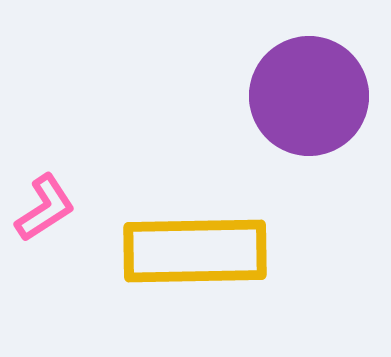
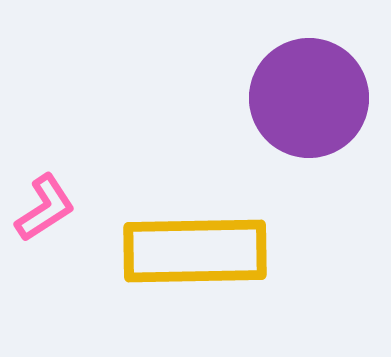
purple circle: moved 2 px down
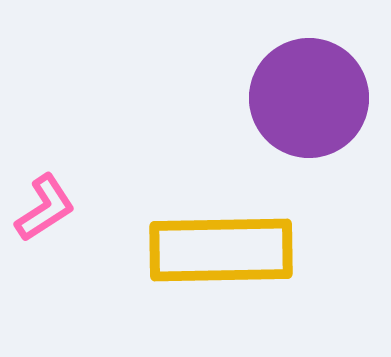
yellow rectangle: moved 26 px right, 1 px up
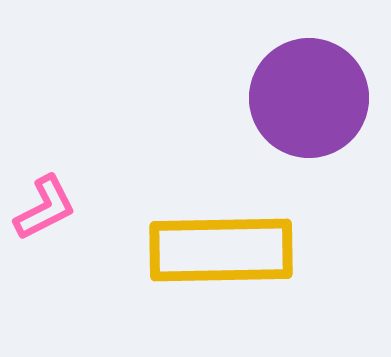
pink L-shape: rotated 6 degrees clockwise
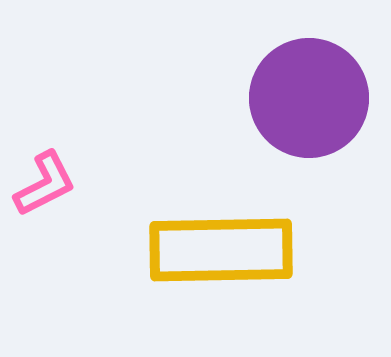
pink L-shape: moved 24 px up
